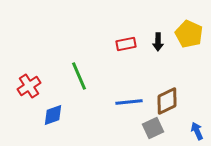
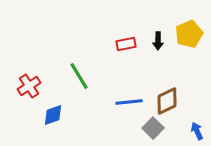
yellow pentagon: rotated 24 degrees clockwise
black arrow: moved 1 px up
green line: rotated 8 degrees counterclockwise
gray square: rotated 20 degrees counterclockwise
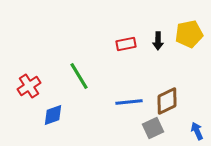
yellow pentagon: rotated 12 degrees clockwise
gray square: rotated 20 degrees clockwise
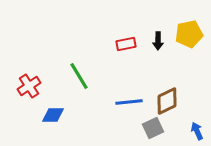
blue diamond: rotated 20 degrees clockwise
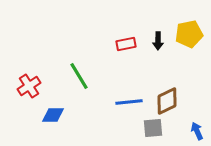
gray square: rotated 20 degrees clockwise
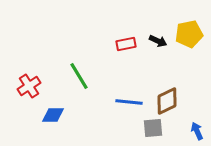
black arrow: rotated 66 degrees counterclockwise
blue line: rotated 12 degrees clockwise
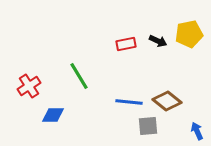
brown diamond: rotated 64 degrees clockwise
gray square: moved 5 px left, 2 px up
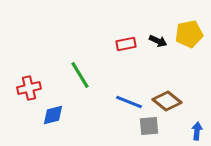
green line: moved 1 px right, 1 px up
red cross: moved 2 px down; rotated 20 degrees clockwise
blue line: rotated 16 degrees clockwise
blue diamond: rotated 15 degrees counterclockwise
gray square: moved 1 px right
blue arrow: rotated 30 degrees clockwise
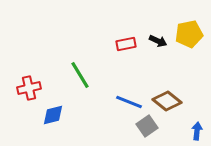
gray square: moved 2 px left; rotated 30 degrees counterclockwise
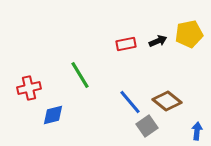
black arrow: rotated 48 degrees counterclockwise
blue line: moved 1 px right; rotated 28 degrees clockwise
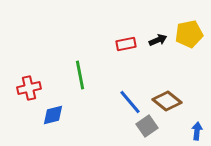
black arrow: moved 1 px up
green line: rotated 20 degrees clockwise
